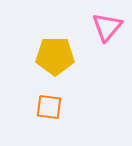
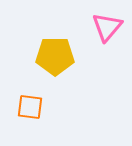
orange square: moved 19 px left
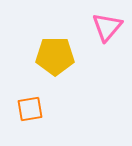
orange square: moved 2 px down; rotated 16 degrees counterclockwise
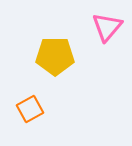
orange square: rotated 20 degrees counterclockwise
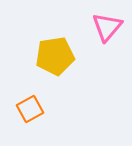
yellow pentagon: rotated 9 degrees counterclockwise
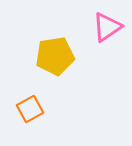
pink triangle: rotated 16 degrees clockwise
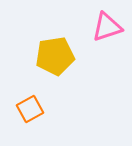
pink triangle: rotated 16 degrees clockwise
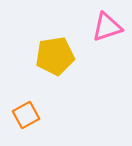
orange square: moved 4 px left, 6 px down
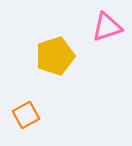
yellow pentagon: rotated 9 degrees counterclockwise
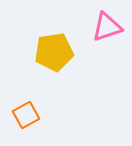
yellow pentagon: moved 1 px left, 4 px up; rotated 9 degrees clockwise
